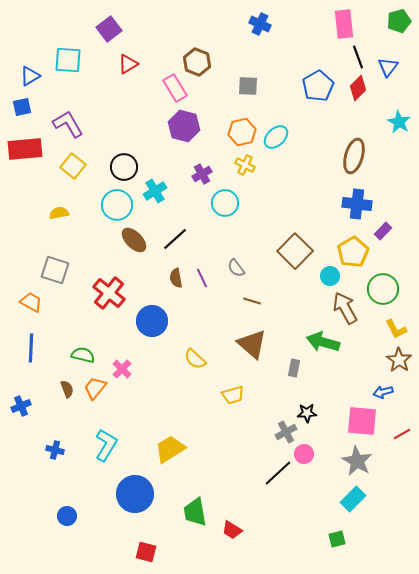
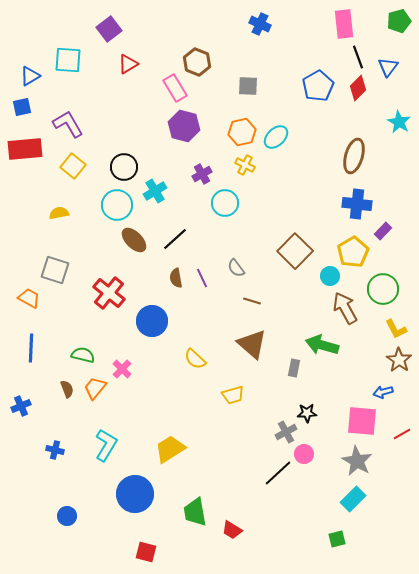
orange trapezoid at (31, 302): moved 2 px left, 4 px up
green arrow at (323, 342): moved 1 px left, 3 px down
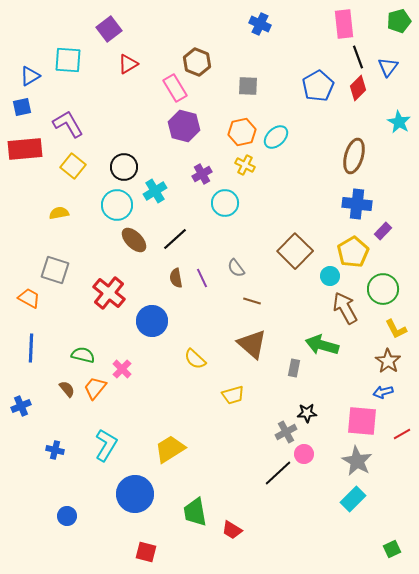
brown star at (399, 360): moved 11 px left, 1 px down
brown semicircle at (67, 389): rotated 18 degrees counterclockwise
green square at (337, 539): moved 55 px right, 10 px down; rotated 12 degrees counterclockwise
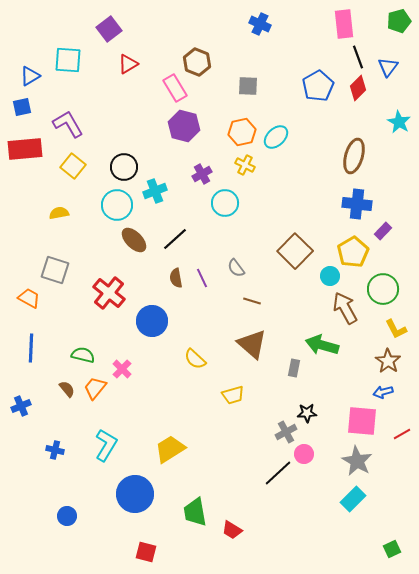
cyan cross at (155, 191): rotated 10 degrees clockwise
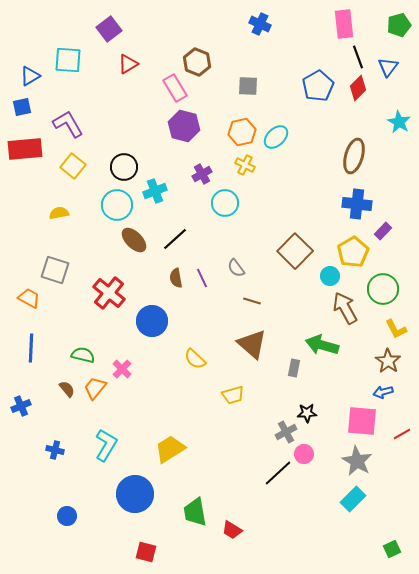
green pentagon at (399, 21): moved 4 px down
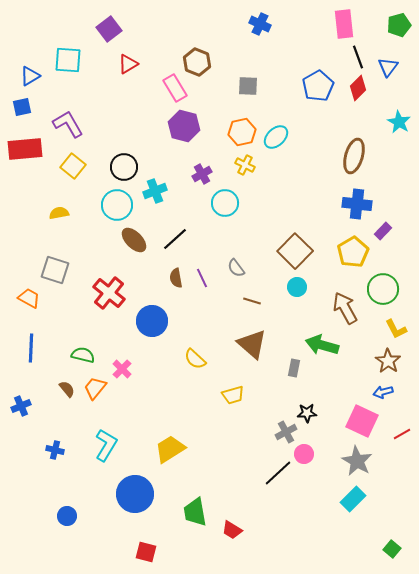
cyan circle at (330, 276): moved 33 px left, 11 px down
pink square at (362, 421): rotated 20 degrees clockwise
green square at (392, 549): rotated 24 degrees counterclockwise
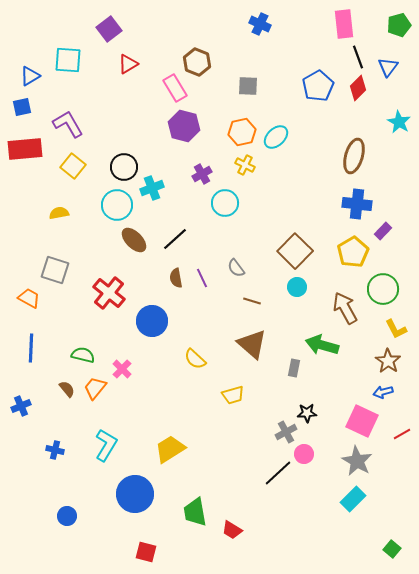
cyan cross at (155, 191): moved 3 px left, 3 px up
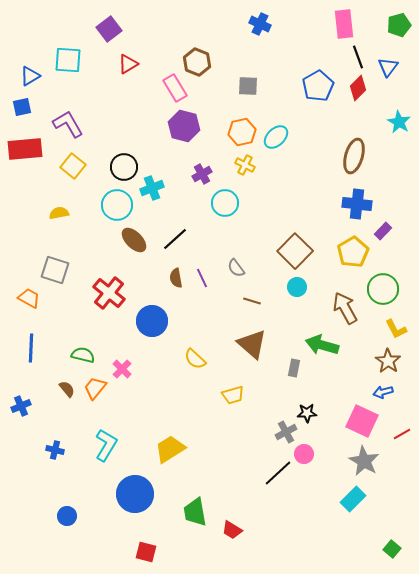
gray star at (357, 461): moved 7 px right
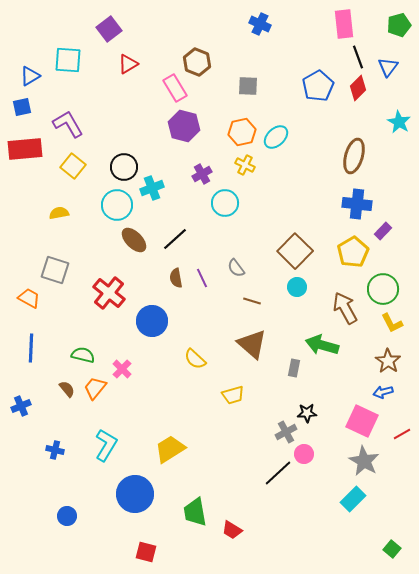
yellow L-shape at (396, 329): moved 4 px left, 6 px up
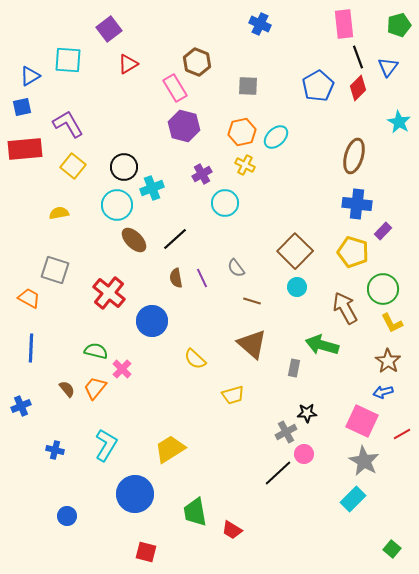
yellow pentagon at (353, 252): rotated 24 degrees counterclockwise
green semicircle at (83, 355): moved 13 px right, 4 px up
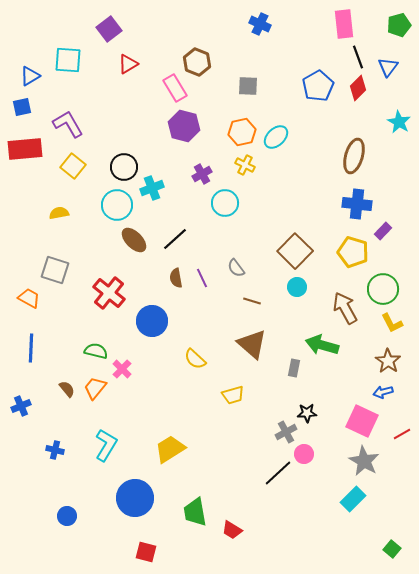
blue circle at (135, 494): moved 4 px down
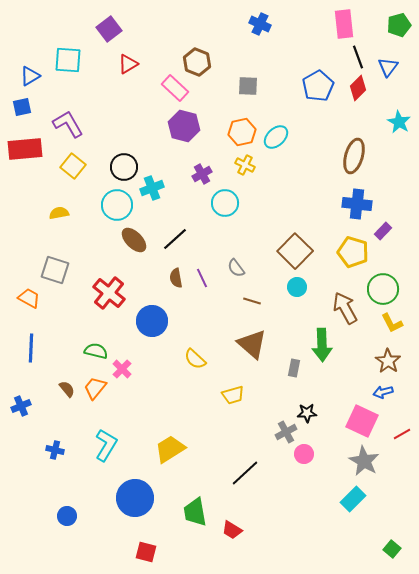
pink rectangle at (175, 88): rotated 16 degrees counterclockwise
green arrow at (322, 345): rotated 108 degrees counterclockwise
black line at (278, 473): moved 33 px left
